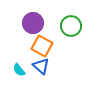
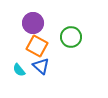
green circle: moved 11 px down
orange square: moved 5 px left
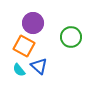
orange square: moved 13 px left
blue triangle: moved 2 px left
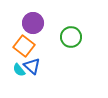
orange square: rotated 10 degrees clockwise
blue triangle: moved 7 px left
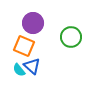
orange square: rotated 15 degrees counterclockwise
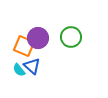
purple circle: moved 5 px right, 15 px down
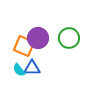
green circle: moved 2 px left, 1 px down
blue triangle: moved 2 px down; rotated 42 degrees counterclockwise
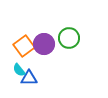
purple circle: moved 6 px right, 6 px down
orange square: rotated 30 degrees clockwise
blue triangle: moved 3 px left, 10 px down
